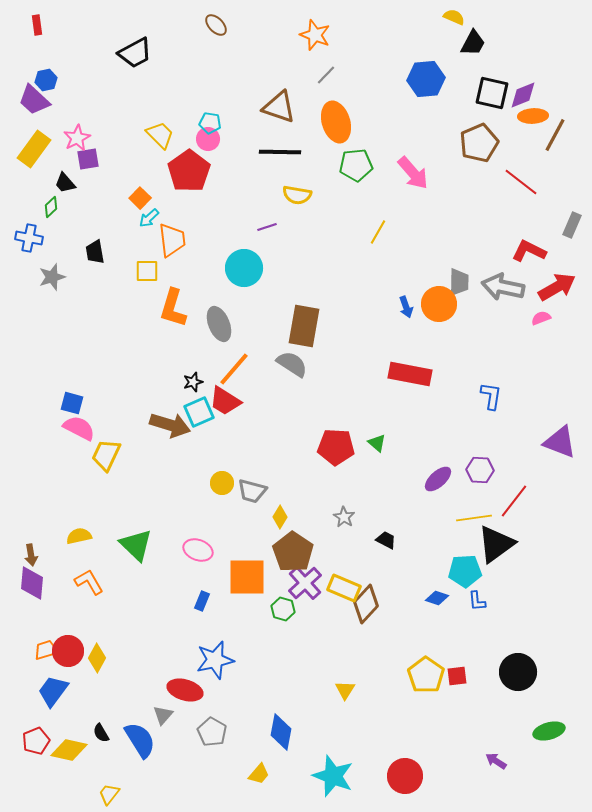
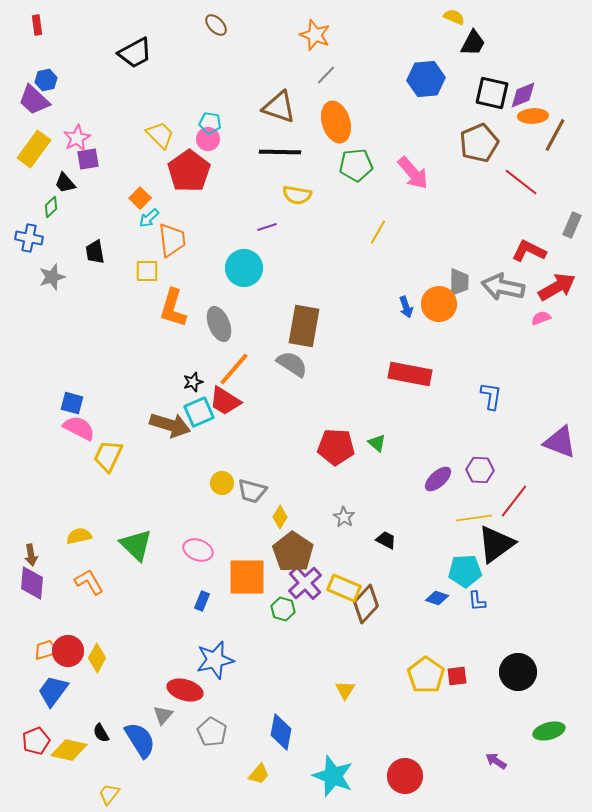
yellow trapezoid at (106, 455): moved 2 px right, 1 px down
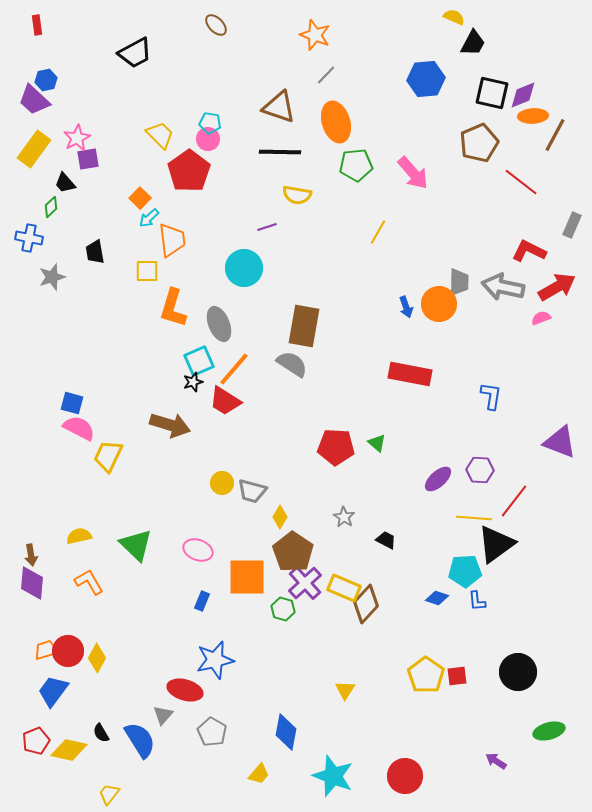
cyan square at (199, 412): moved 51 px up
yellow line at (474, 518): rotated 12 degrees clockwise
blue diamond at (281, 732): moved 5 px right
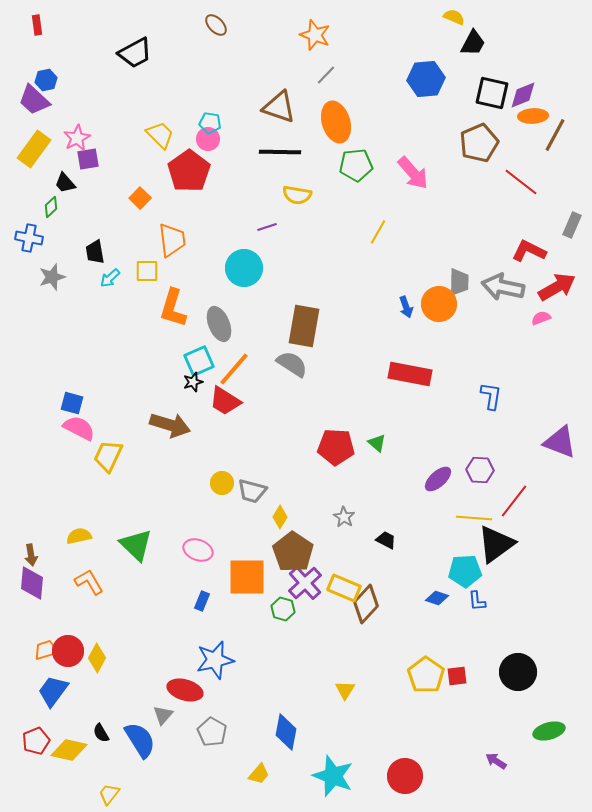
cyan arrow at (149, 218): moved 39 px left, 60 px down
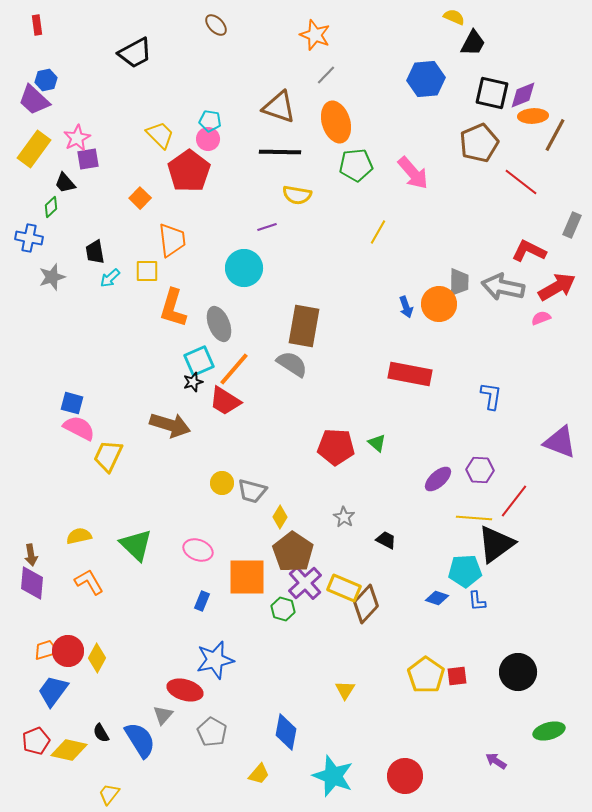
cyan pentagon at (210, 123): moved 2 px up
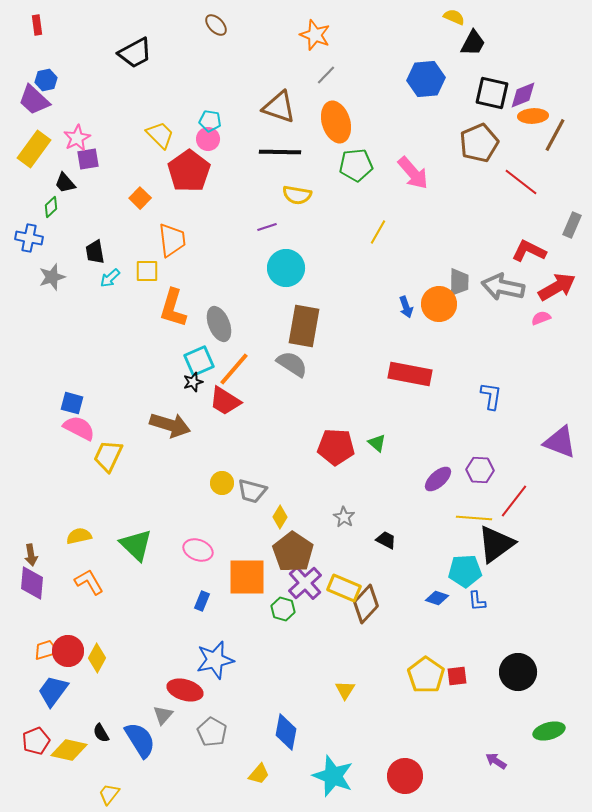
cyan circle at (244, 268): moved 42 px right
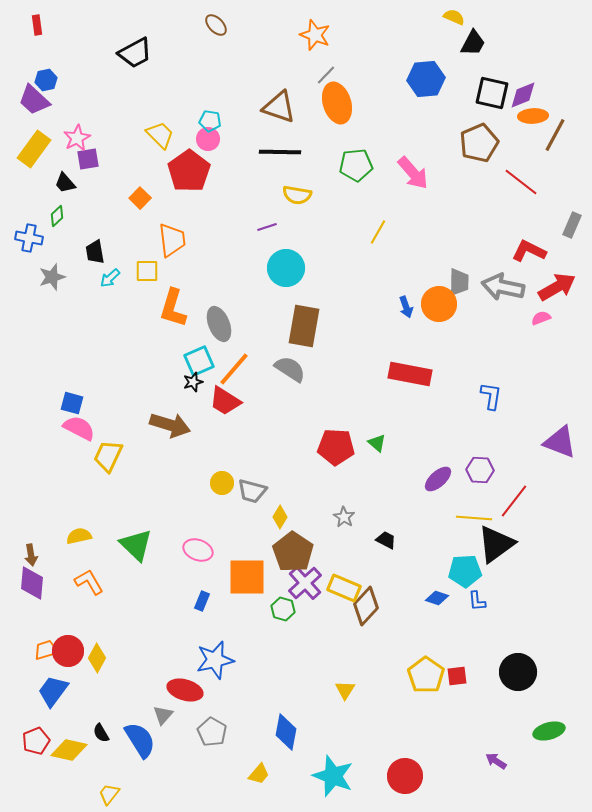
orange ellipse at (336, 122): moved 1 px right, 19 px up
green diamond at (51, 207): moved 6 px right, 9 px down
gray semicircle at (292, 364): moved 2 px left, 5 px down
brown diamond at (366, 604): moved 2 px down
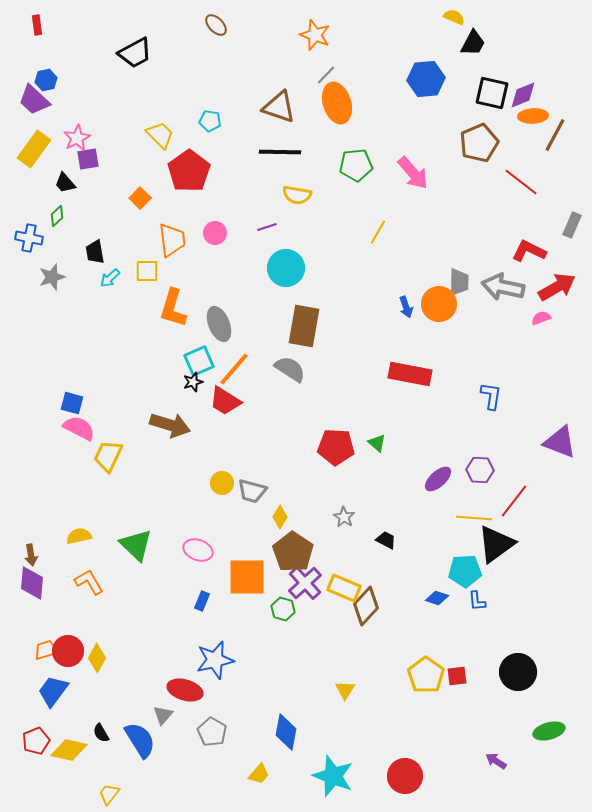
pink circle at (208, 139): moved 7 px right, 94 px down
